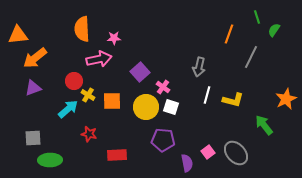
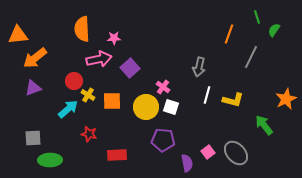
purple square: moved 10 px left, 4 px up
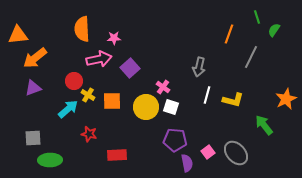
purple pentagon: moved 12 px right
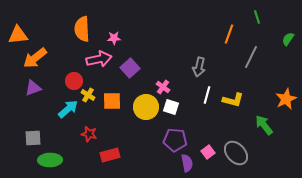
green semicircle: moved 14 px right, 9 px down
red rectangle: moved 7 px left; rotated 12 degrees counterclockwise
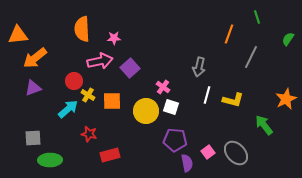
pink arrow: moved 1 px right, 2 px down
yellow circle: moved 4 px down
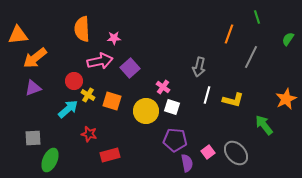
orange square: rotated 18 degrees clockwise
white square: moved 1 px right
green ellipse: rotated 65 degrees counterclockwise
